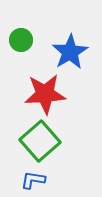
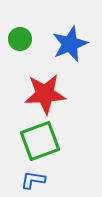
green circle: moved 1 px left, 1 px up
blue star: moved 8 px up; rotated 9 degrees clockwise
green square: rotated 21 degrees clockwise
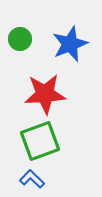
blue L-shape: moved 1 px left, 1 px up; rotated 35 degrees clockwise
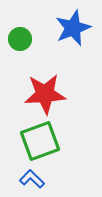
blue star: moved 3 px right, 16 px up
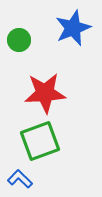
green circle: moved 1 px left, 1 px down
red star: moved 1 px up
blue L-shape: moved 12 px left
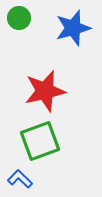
blue star: rotated 6 degrees clockwise
green circle: moved 22 px up
red star: moved 2 px up; rotated 9 degrees counterclockwise
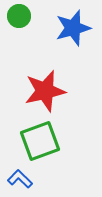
green circle: moved 2 px up
